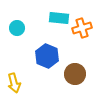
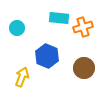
orange cross: moved 1 px right, 1 px up
brown circle: moved 9 px right, 6 px up
yellow arrow: moved 8 px right, 6 px up; rotated 144 degrees counterclockwise
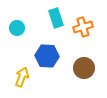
cyan rectangle: moved 3 px left; rotated 66 degrees clockwise
blue hexagon: rotated 20 degrees counterclockwise
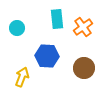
cyan rectangle: moved 1 px right, 1 px down; rotated 12 degrees clockwise
orange cross: rotated 18 degrees counterclockwise
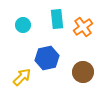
cyan circle: moved 6 px right, 3 px up
blue hexagon: moved 2 px down; rotated 15 degrees counterclockwise
brown circle: moved 1 px left, 4 px down
yellow arrow: rotated 24 degrees clockwise
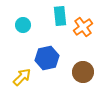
cyan rectangle: moved 3 px right, 3 px up
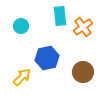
cyan circle: moved 2 px left, 1 px down
